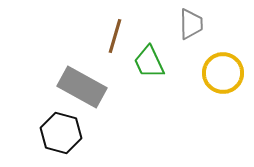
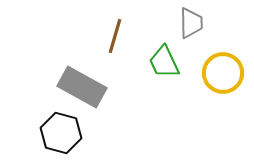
gray trapezoid: moved 1 px up
green trapezoid: moved 15 px right
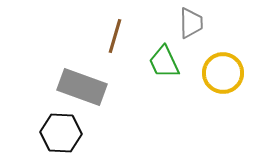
gray rectangle: rotated 9 degrees counterclockwise
black hexagon: rotated 12 degrees counterclockwise
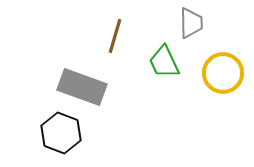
black hexagon: rotated 18 degrees clockwise
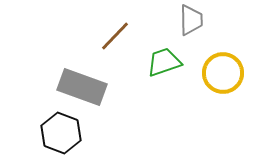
gray trapezoid: moved 3 px up
brown line: rotated 28 degrees clockwise
green trapezoid: rotated 96 degrees clockwise
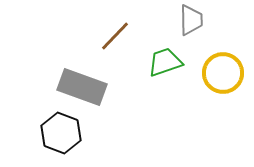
green trapezoid: moved 1 px right
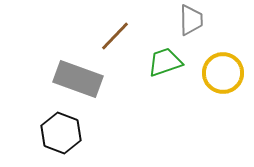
gray rectangle: moved 4 px left, 8 px up
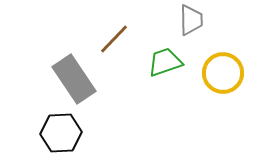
brown line: moved 1 px left, 3 px down
gray rectangle: moved 4 px left; rotated 36 degrees clockwise
black hexagon: rotated 24 degrees counterclockwise
